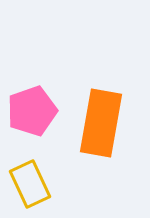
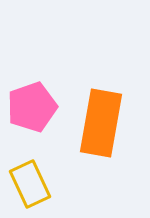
pink pentagon: moved 4 px up
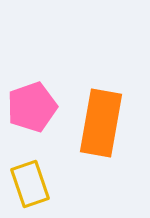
yellow rectangle: rotated 6 degrees clockwise
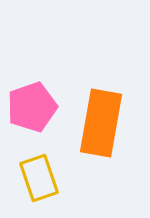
yellow rectangle: moved 9 px right, 6 px up
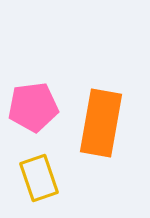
pink pentagon: moved 1 px right; rotated 12 degrees clockwise
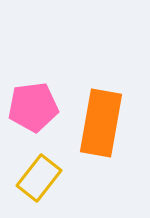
yellow rectangle: rotated 57 degrees clockwise
